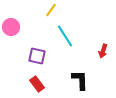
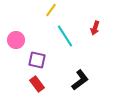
pink circle: moved 5 px right, 13 px down
red arrow: moved 8 px left, 23 px up
purple square: moved 4 px down
black L-shape: rotated 55 degrees clockwise
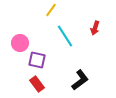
pink circle: moved 4 px right, 3 px down
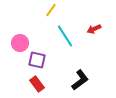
red arrow: moved 1 px left, 1 px down; rotated 48 degrees clockwise
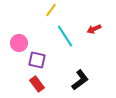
pink circle: moved 1 px left
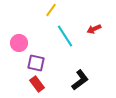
purple square: moved 1 px left, 3 px down
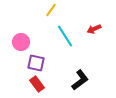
pink circle: moved 2 px right, 1 px up
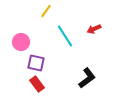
yellow line: moved 5 px left, 1 px down
black L-shape: moved 7 px right, 2 px up
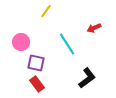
red arrow: moved 1 px up
cyan line: moved 2 px right, 8 px down
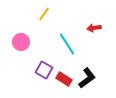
yellow line: moved 2 px left, 3 px down
red arrow: rotated 16 degrees clockwise
purple square: moved 8 px right, 7 px down; rotated 18 degrees clockwise
red rectangle: moved 27 px right, 5 px up; rotated 21 degrees counterclockwise
